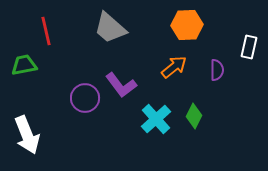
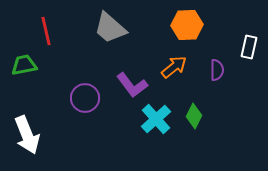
purple L-shape: moved 11 px right
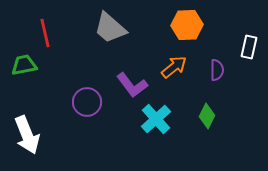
red line: moved 1 px left, 2 px down
purple circle: moved 2 px right, 4 px down
green diamond: moved 13 px right
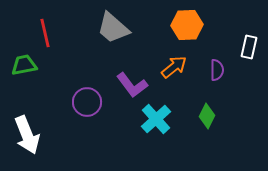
gray trapezoid: moved 3 px right
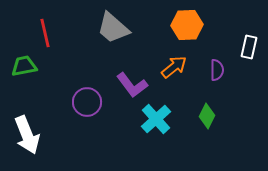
green trapezoid: moved 1 px down
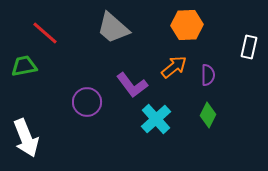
red line: rotated 36 degrees counterclockwise
purple semicircle: moved 9 px left, 5 px down
green diamond: moved 1 px right, 1 px up
white arrow: moved 1 px left, 3 px down
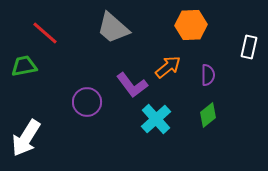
orange hexagon: moved 4 px right
orange arrow: moved 6 px left
green diamond: rotated 25 degrees clockwise
white arrow: rotated 54 degrees clockwise
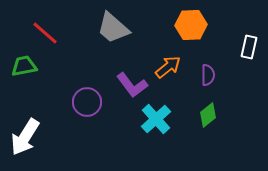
white arrow: moved 1 px left, 1 px up
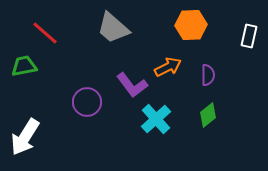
white rectangle: moved 11 px up
orange arrow: rotated 12 degrees clockwise
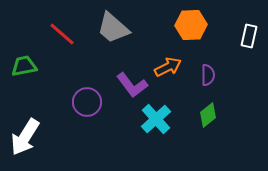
red line: moved 17 px right, 1 px down
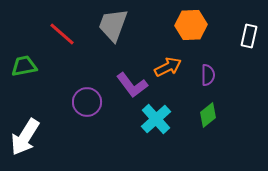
gray trapezoid: moved 3 px up; rotated 69 degrees clockwise
